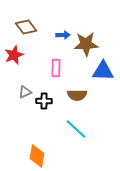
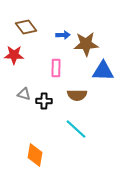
red star: rotated 24 degrees clockwise
gray triangle: moved 1 px left, 2 px down; rotated 40 degrees clockwise
orange diamond: moved 2 px left, 1 px up
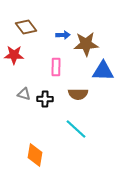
pink rectangle: moved 1 px up
brown semicircle: moved 1 px right, 1 px up
black cross: moved 1 px right, 2 px up
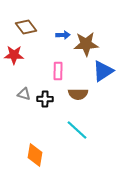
pink rectangle: moved 2 px right, 4 px down
blue triangle: rotated 35 degrees counterclockwise
cyan line: moved 1 px right, 1 px down
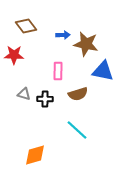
brown diamond: moved 1 px up
brown star: rotated 15 degrees clockwise
blue triangle: rotated 45 degrees clockwise
brown semicircle: rotated 18 degrees counterclockwise
orange diamond: rotated 65 degrees clockwise
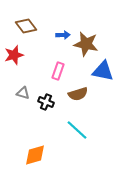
red star: rotated 18 degrees counterclockwise
pink rectangle: rotated 18 degrees clockwise
gray triangle: moved 1 px left, 1 px up
black cross: moved 1 px right, 3 px down; rotated 21 degrees clockwise
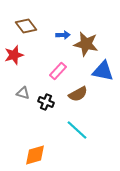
pink rectangle: rotated 24 degrees clockwise
brown semicircle: rotated 12 degrees counterclockwise
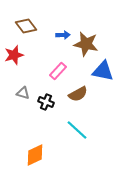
orange diamond: rotated 10 degrees counterclockwise
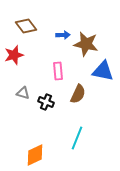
pink rectangle: rotated 48 degrees counterclockwise
brown semicircle: rotated 36 degrees counterclockwise
cyan line: moved 8 px down; rotated 70 degrees clockwise
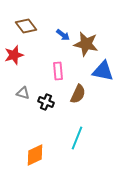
blue arrow: rotated 40 degrees clockwise
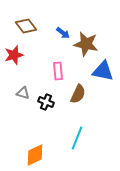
blue arrow: moved 2 px up
